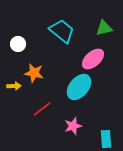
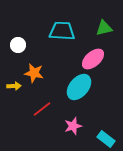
cyan trapezoid: rotated 36 degrees counterclockwise
white circle: moved 1 px down
cyan rectangle: rotated 48 degrees counterclockwise
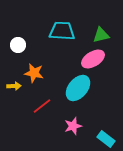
green triangle: moved 3 px left, 7 px down
pink ellipse: rotated 10 degrees clockwise
cyan ellipse: moved 1 px left, 1 px down
red line: moved 3 px up
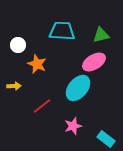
pink ellipse: moved 1 px right, 3 px down
orange star: moved 3 px right, 9 px up; rotated 12 degrees clockwise
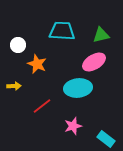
cyan ellipse: rotated 44 degrees clockwise
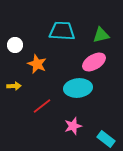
white circle: moved 3 px left
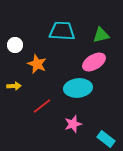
pink star: moved 2 px up
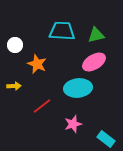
green triangle: moved 5 px left
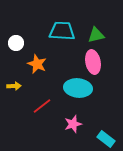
white circle: moved 1 px right, 2 px up
pink ellipse: moved 1 px left; rotated 70 degrees counterclockwise
cyan ellipse: rotated 12 degrees clockwise
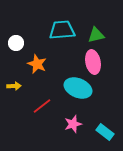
cyan trapezoid: moved 1 px up; rotated 8 degrees counterclockwise
cyan ellipse: rotated 16 degrees clockwise
cyan rectangle: moved 1 px left, 7 px up
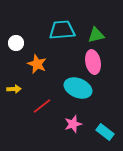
yellow arrow: moved 3 px down
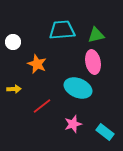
white circle: moved 3 px left, 1 px up
